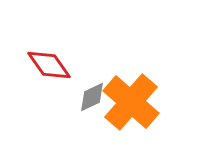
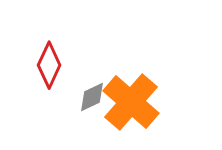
red diamond: rotated 60 degrees clockwise
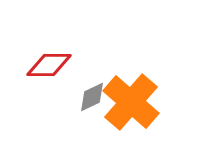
red diamond: rotated 66 degrees clockwise
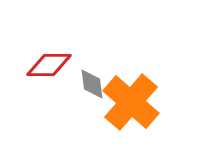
gray diamond: moved 13 px up; rotated 72 degrees counterclockwise
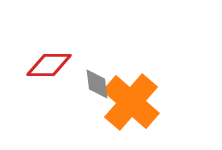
gray diamond: moved 5 px right
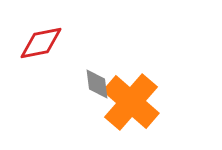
red diamond: moved 8 px left, 22 px up; rotated 12 degrees counterclockwise
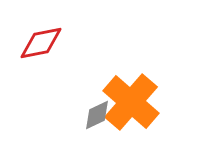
gray diamond: moved 31 px down; rotated 72 degrees clockwise
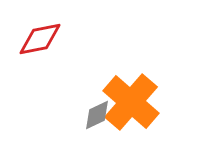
red diamond: moved 1 px left, 4 px up
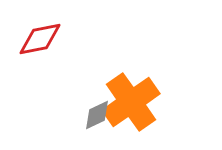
orange cross: rotated 14 degrees clockwise
